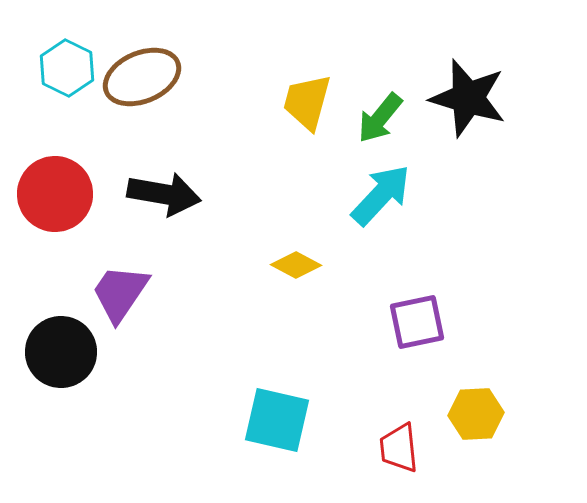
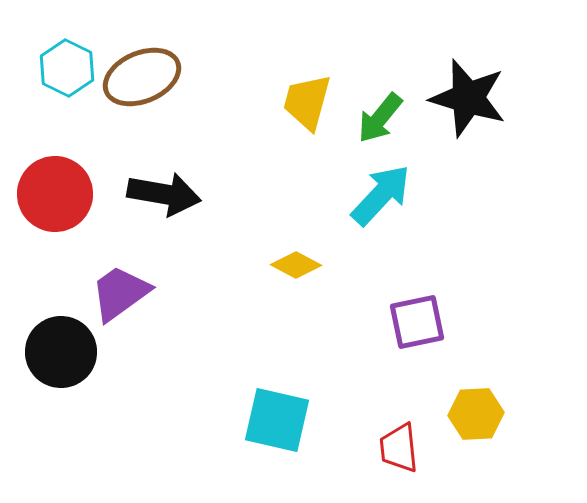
purple trapezoid: rotated 20 degrees clockwise
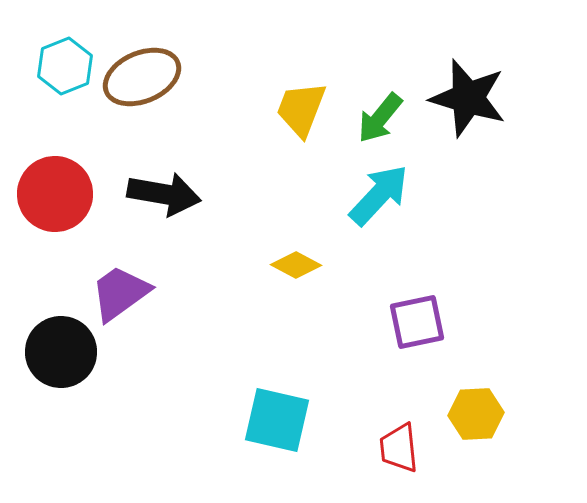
cyan hexagon: moved 2 px left, 2 px up; rotated 12 degrees clockwise
yellow trapezoid: moved 6 px left, 7 px down; rotated 6 degrees clockwise
cyan arrow: moved 2 px left
